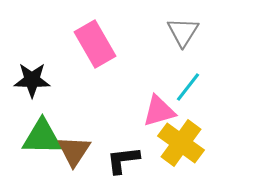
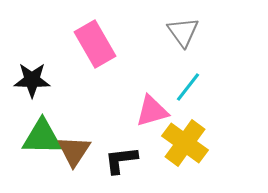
gray triangle: rotated 8 degrees counterclockwise
pink triangle: moved 7 px left
yellow cross: moved 4 px right
black L-shape: moved 2 px left
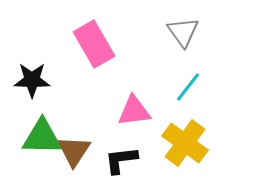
pink rectangle: moved 1 px left
pink triangle: moved 18 px left; rotated 9 degrees clockwise
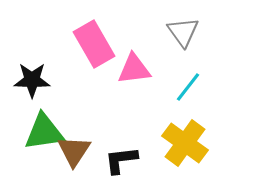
pink triangle: moved 42 px up
green triangle: moved 2 px right, 5 px up; rotated 9 degrees counterclockwise
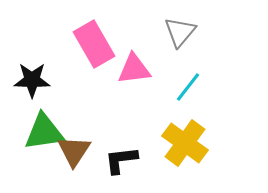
gray triangle: moved 3 px left; rotated 16 degrees clockwise
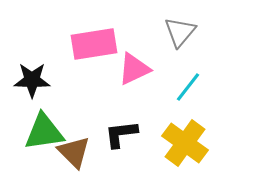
pink rectangle: rotated 69 degrees counterclockwise
pink triangle: rotated 18 degrees counterclockwise
brown triangle: moved 1 px down; rotated 18 degrees counterclockwise
black L-shape: moved 26 px up
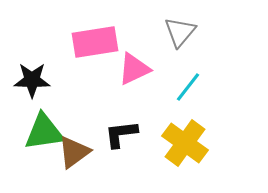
pink rectangle: moved 1 px right, 2 px up
brown triangle: rotated 39 degrees clockwise
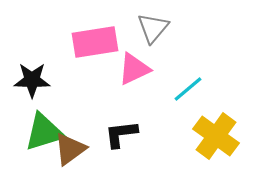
gray triangle: moved 27 px left, 4 px up
cyan line: moved 2 px down; rotated 12 degrees clockwise
green triangle: rotated 9 degrees counterclockwise
yellow cross: moved 31 px right, 7 px up
brown triangle: moved 4 px left, 3 px up
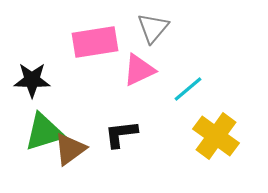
pink triangle: moved 5 px right, 1 px down
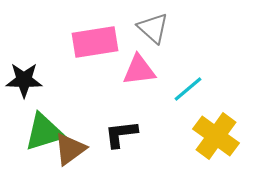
gray triangle: rotated 28 degrees counterclockwise
pink triangle: rotated 18 degrees clockwise
black star: moved 8 px left
